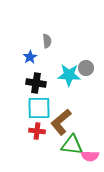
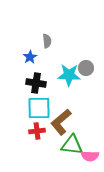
red cross: rotated 14 degrees counterclockwise
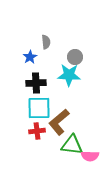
gray semicircle: moved 1 px left, 1 px down
gray circle: moved 11 px left, 11 px up
black cross: rotated 12 degrees counterclockwise
brown L-shape: moved 2 px left
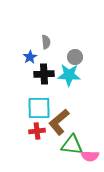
black cross: moved 8 px right, 9 px up
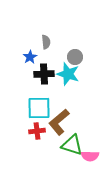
cyan star: moved 1 px left, 1 px up; rotated 15 degrees clockwise
green triangle: rotated 10 degrees clockwise
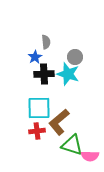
blue star: moved 5 px right
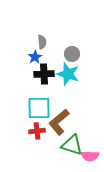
gray semicircle: moved 4 px left
gray circle: moved 3 px left, 3 px up
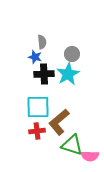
blue star: rotated 24 degrees counterclockwise
cyan star: rotated 25 degrees clockwise
cyan square: moved 1 px left, 1 px up
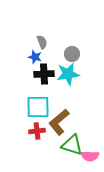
gray semicircle: rotated 16 degrees counterclockwise
cyan star: rotated 20 degrees clockwise
